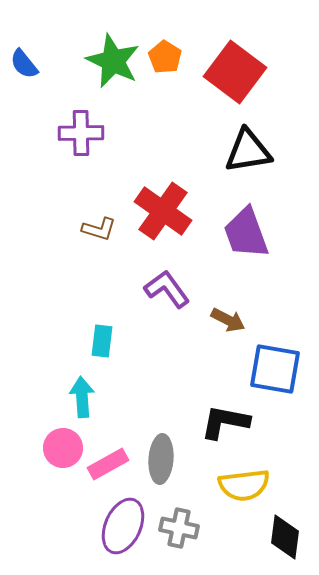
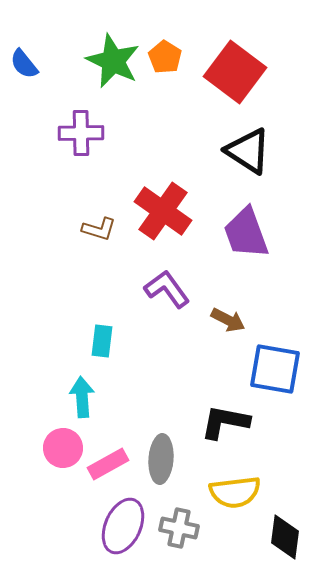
black triangle: rotated 42 degrees clockwise
yellow semicircle: moved 9 px left, 7 px down
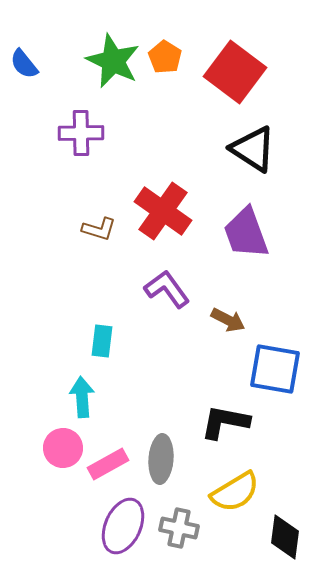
black triangle: moved 5 px right, 2 px up
yellow semicircle: rotated 24 degrees counterclockwise
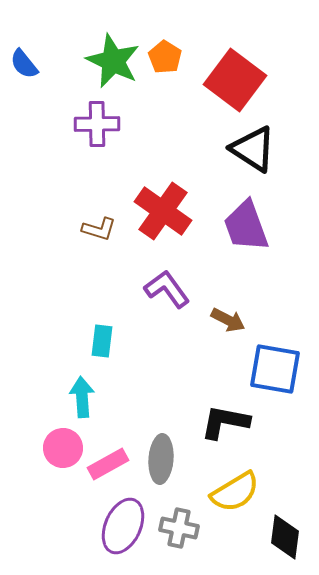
red square: moved 8 px down
purple cross: moved 16 px right, 9 px up
purple trapezoid: moved 7 px up
